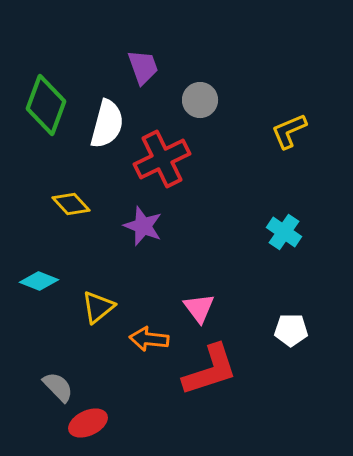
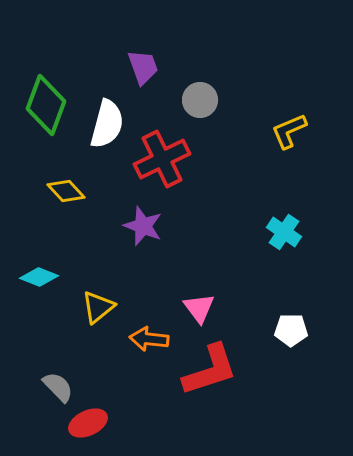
yellow diamond: moved 5 px left, 13 px up
cyan diamond: moved 4 px up
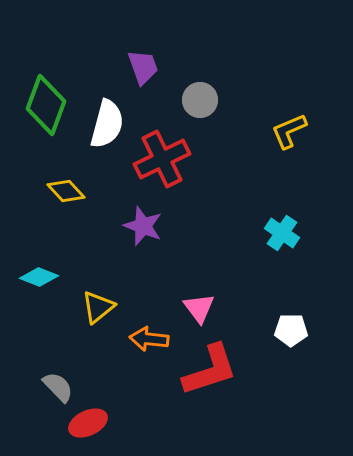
cyan cross: moved 2 px left, 1 px down
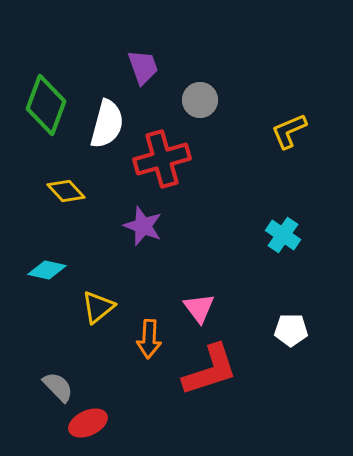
red cross: rotated 10 degrees clockwise
cyan cross: moved 1 px right, 2 px down
cyan diamond: moved 8 px right, 7 px up; rotated 9 degrees counterclockwise
orange arrow: rotated 93 degrees counterclockwise
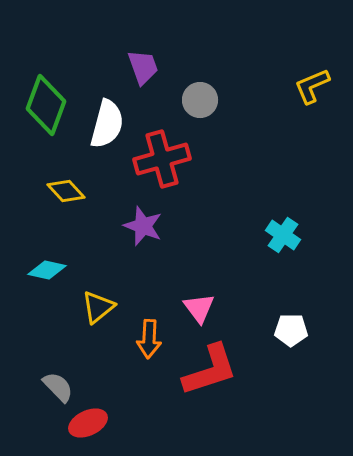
yellow L-shape: moved 23 px right, 45 px up
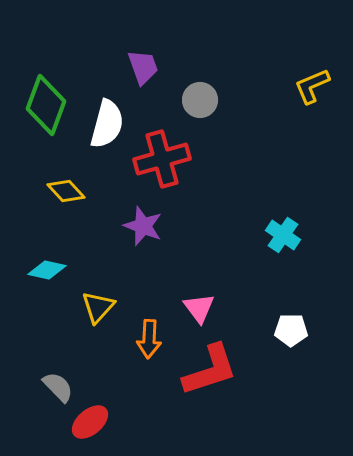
yellow triangle: rotated 9 degrees counterclockwise
red ellipse: moved 2 px right, 1 px up; rotated 15 degrees counterclockwise
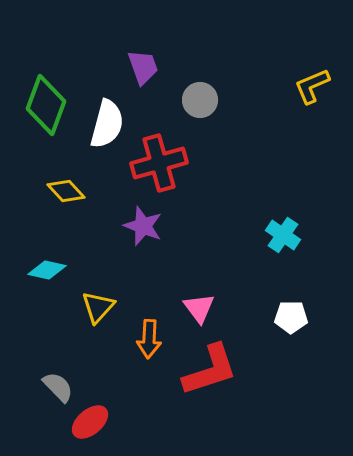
red cross: moved 3 px left, 4 px down
white pentagon: moved 13 px up
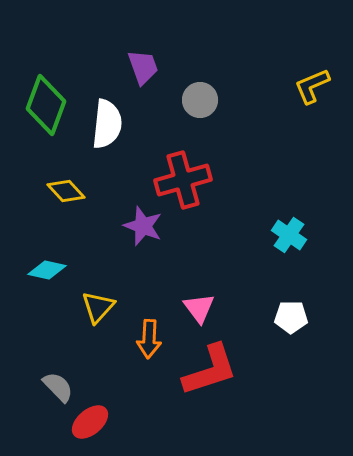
white semicircle: rotated 9 degrees counterclockwise
red cross: moved 24 px right, 17 px down
cyan cross: moved 6 px right
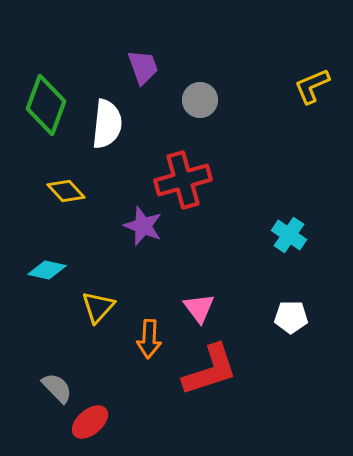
gray semicircle: moved 1 px left, 1 px down
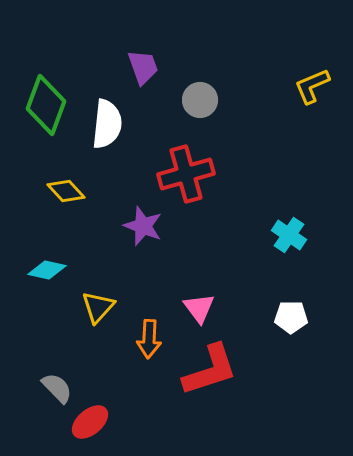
red cross: moved 3 px right, 6 px up
